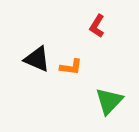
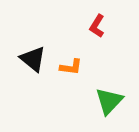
black triangle: moved 4 px left; rotated 16 degrees clockwise
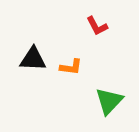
red L-shape: rotated 60 degrees counterclockwise
black triangle: rotated 36 degrees counterclockwise
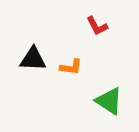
green triangle: rotated 40 degrees counterclockwise
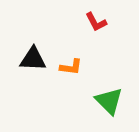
red L-shape: moved 1 px left, 4 px up
green triangle: rotated 12 degrees clockwise
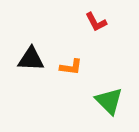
black triangle: moved 2 px left
